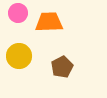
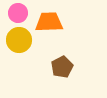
yellow circle: moved 16 px up
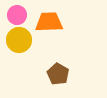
pink circle: moved 1 px left, 2 px down
brown pentagon: moved 4 px left, 7 px down; rotated 15 degrees counterclockwise
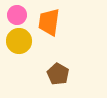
orange trapezoid: rotated 80 degrees counterclockwise
yellow circle: moved 1 px down
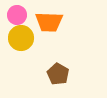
orange trapezoid: rotated 96 degrees counterclockwise
yellow circle: moved 2 px right, 3 px up
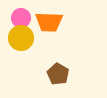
pink circle: moved 4 px right, 3 px down
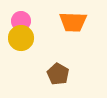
pink circle: moved 3 px down
orange trapezoid: moved 24 px right
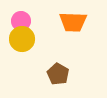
yellow circle: moved 1 px right, 1 px down
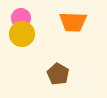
pink circle: moved 3 px up
yellow circle: moved 5 px up
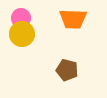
orange trapezoid: moved 3 px up
brown pentagon: moved 9 px right, 4 px up; rotated 15 degrees counterclockwise
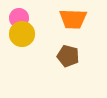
pink circle: moved 2 px left
brown pentagon: moved 1 px right, 14 px up
